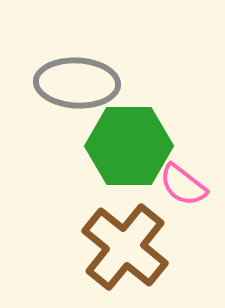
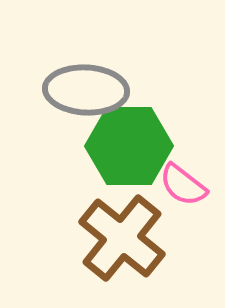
gray ellipse: moved 9 px right, 7 px down
brown cross: moved 3 px left, 9 px up
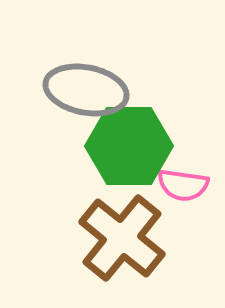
gray ellipse: rotated 8 degrees clockwise
pink semicircle: rotated 30 degrees counterclockwise
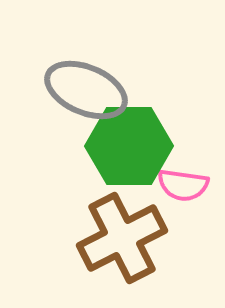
gray ellipse: rotated 12 degrees clockwise
brown cross: rotated 24 degrees clockwise
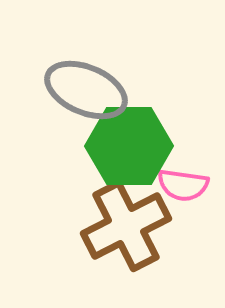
brown cross: moved 4 px right, 12 px up
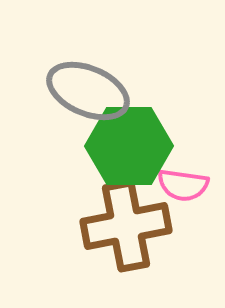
gray ellipse: moved 2 px right, 1 px down
brown cross: rotated 16 degrees clockwise
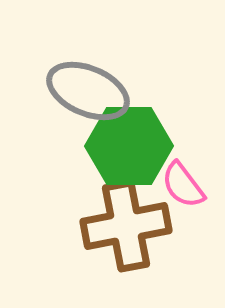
pink semicircle: rotated 45 degrees clockwise
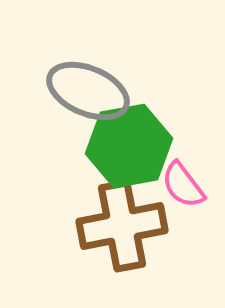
green hexagon: rotated 10 degrees counterclockwise
brown cross: moved 4 px left
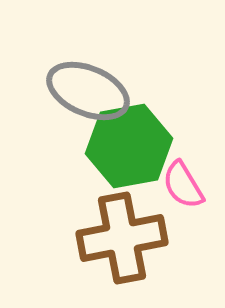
pink semicircle: rotated 6 degrees clockwise
brown cross: moved 12 px down
